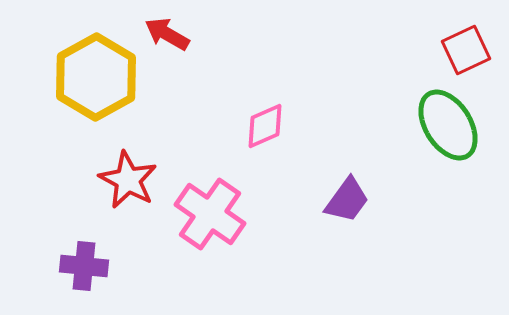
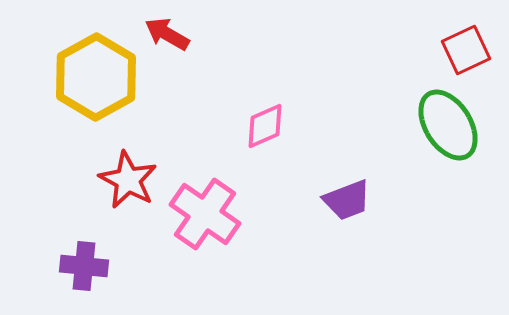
purple trapezoid: rotated 33 degrees clockwise
pink cross: moved 5 px left
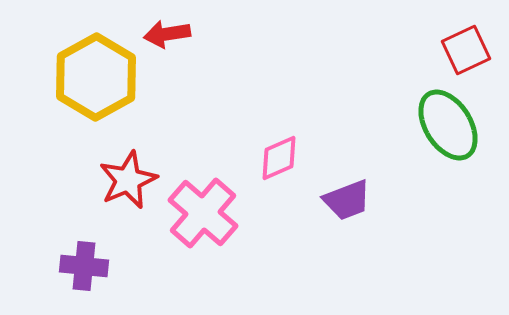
red arrow: rotated 39 degrees counterclockwise
pink diamond: moved 14 px right, 32 px down
red star: rotated 20 degrees clockwise
pink cross: moved 2 px left, 1 px up; rotated 6 degrees clockwise
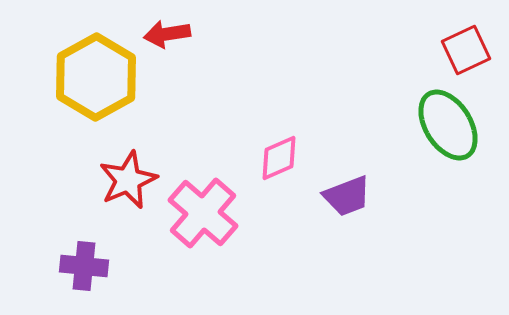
purple trapezoid: moved 4 px up
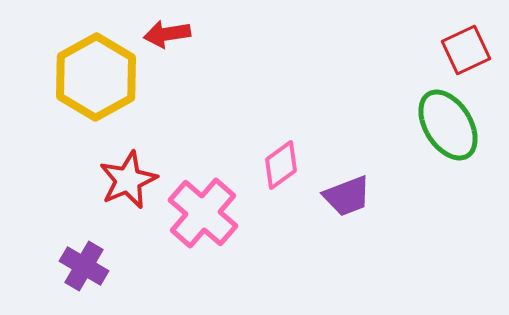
pink diamond: moved 2 px right, 7 px down; rotated 12 degrees counterclockwise
purple cross: rotated 24 degrees clockwise
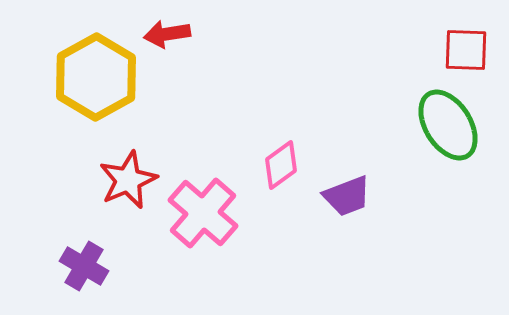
red square: rotated 27 degrees clockwise
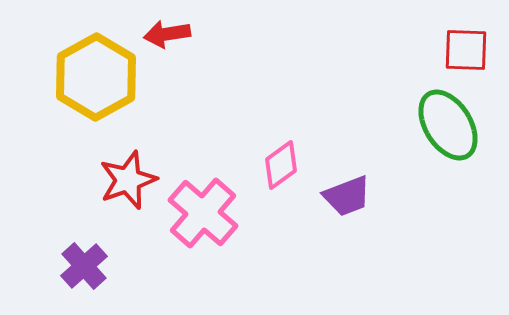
red star: rotated 4 degrees clockwise
purple cross: rotated 18 degrees clockwise
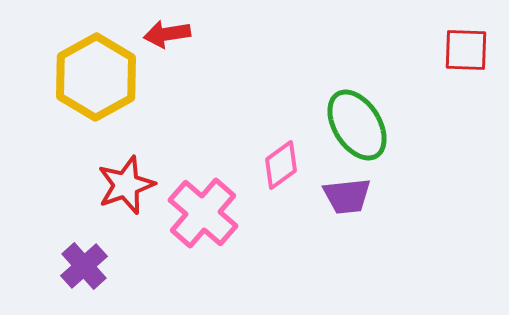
green ellipse: moved 91 px left
red star: moved 2 px left, 5 px down
purple trapezoid: rotated 15 degrees clockwise
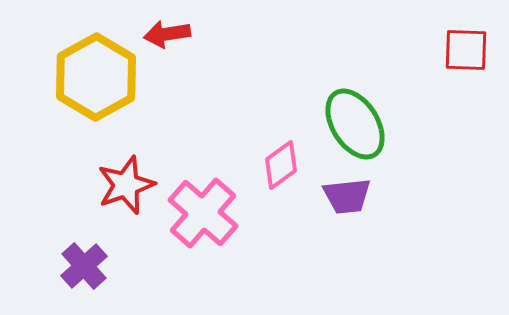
green ellipse: moved 2 px left, 1 px up
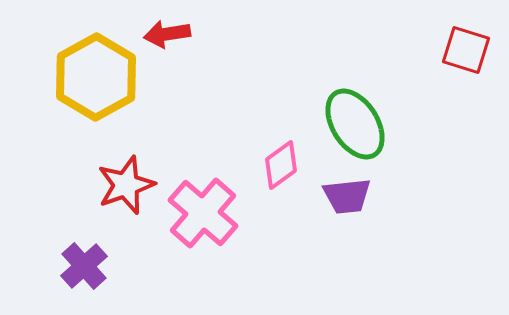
red square: rotated 15 degrees clockwise
